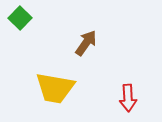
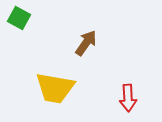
green square: moved 1 px left; rotated 15 degrees counterclockwise
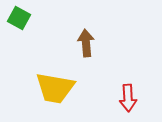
brown arrow: rotated 40 degrees counterclockwise
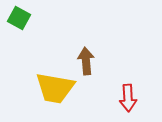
brown arrow: moved 18 px down
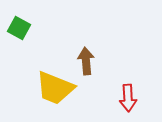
green square: moved 10 px down
yellow trapezoid: rotated 12 degrees clockwise
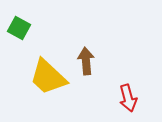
yellow trapezoid: moved 7 px left, 11 px up; rotated 21 degrees clockwise
red arrow: rotated 12 degrees counterclockwise
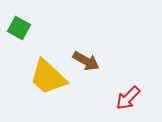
brown arrow: rotated 124 degrees clockwise
red arrow: rotated 60 degrees clockwise
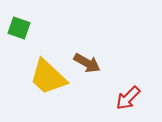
green square: rotated 10 degrees counterclockwise
brown arrow: moved 1 px right, 2 px down
